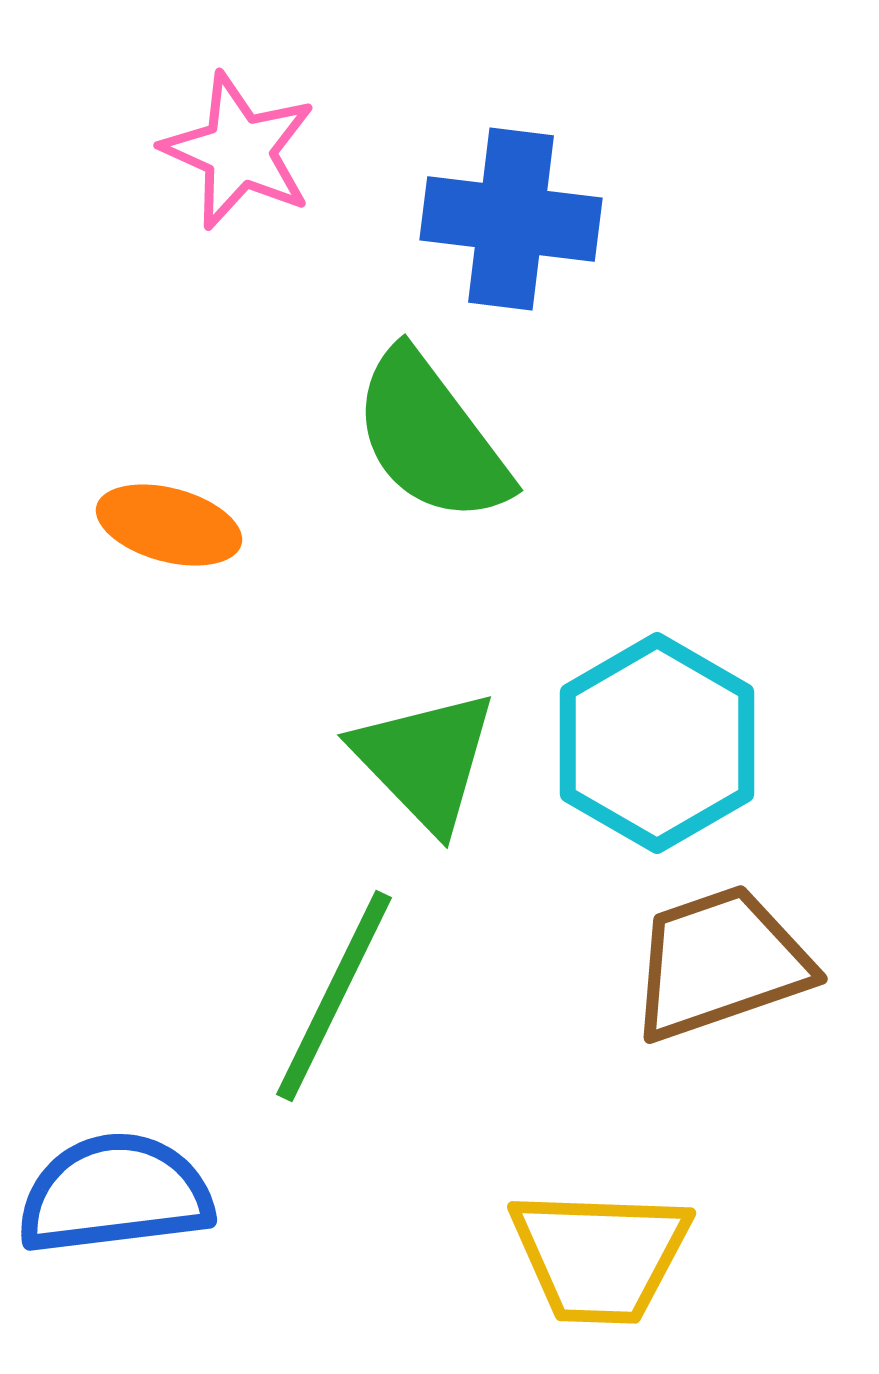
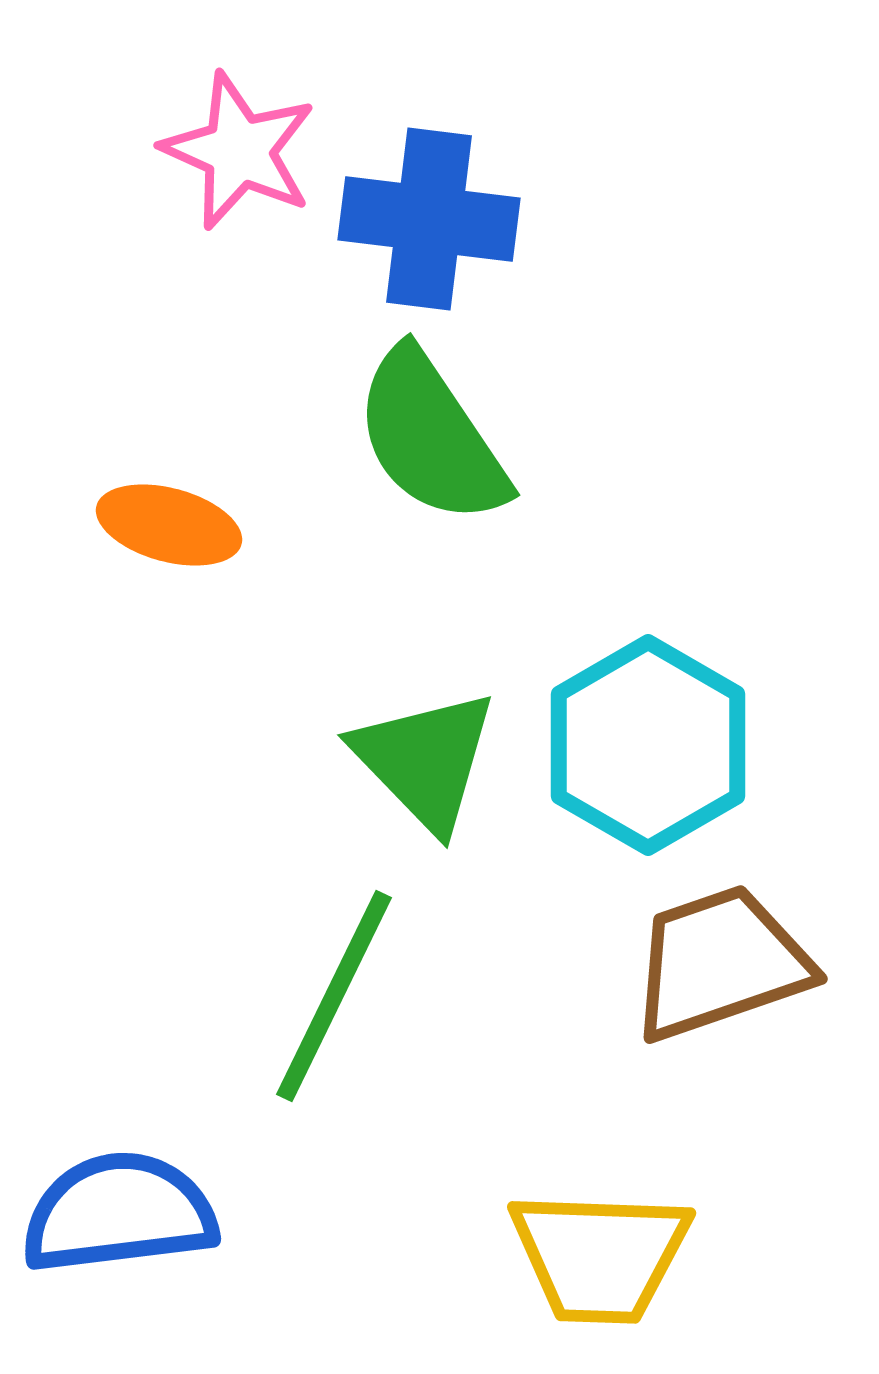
blue cross: moved 82 px left
green semicircle: rotated 3 degrees clockwise
cyan hexagon: moved 9 px left, 2 px down
blue semicircle: moved 4 px right, 19 px down
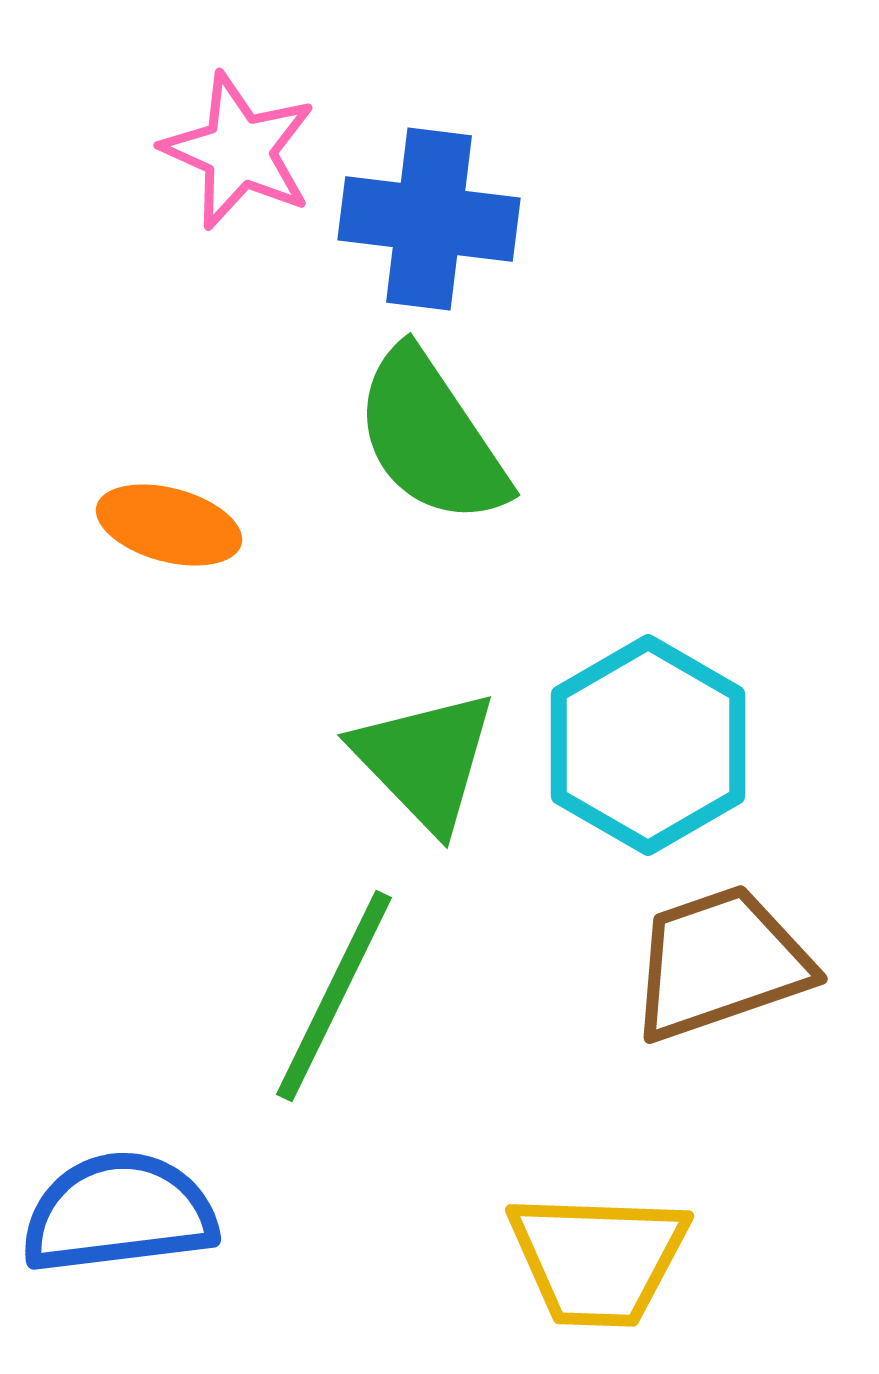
yellow trapezoid: moved 2 px left, 3 px down
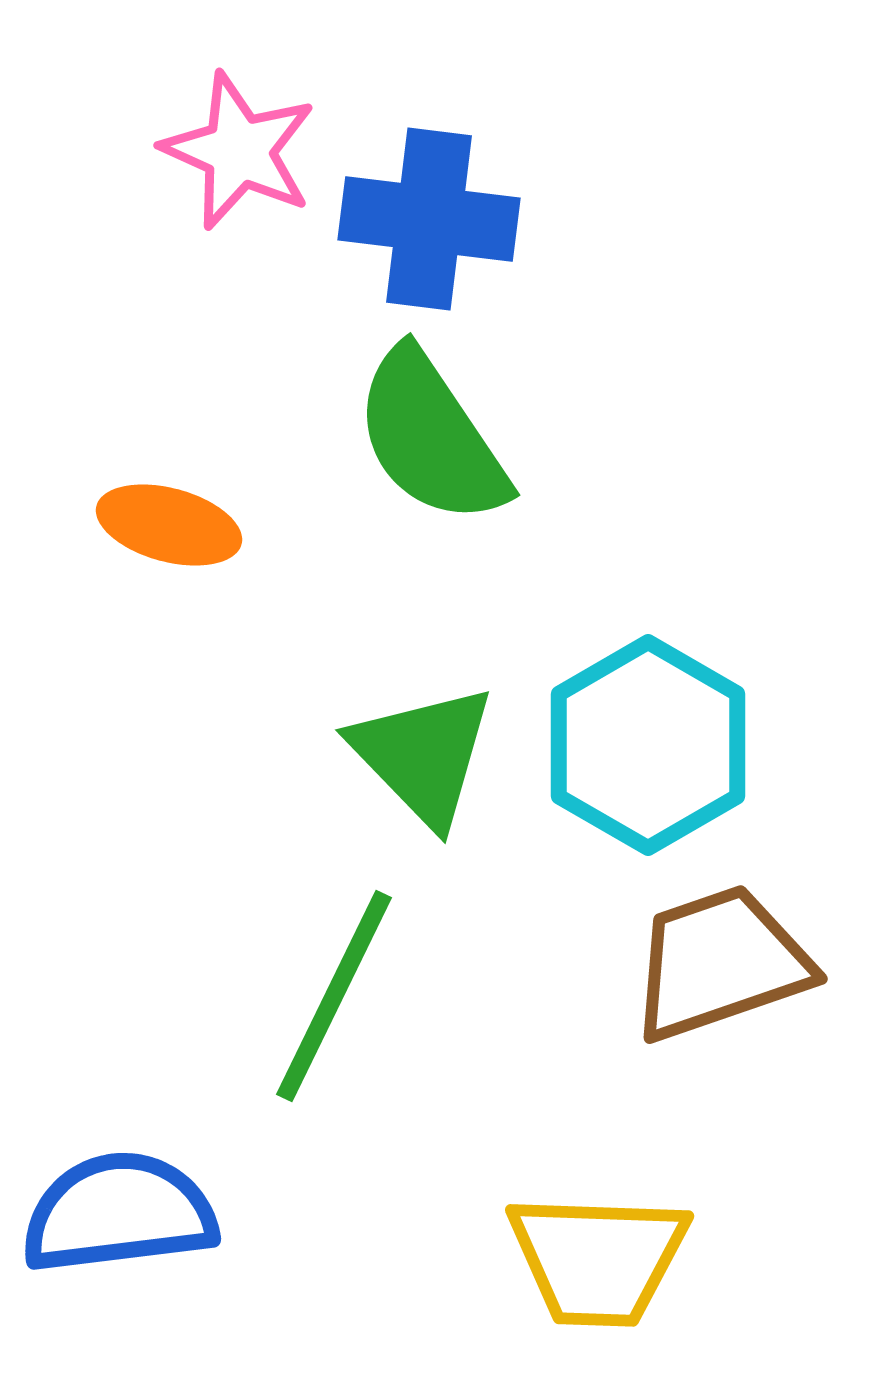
green triangle: moved 2 px left, 5 px up
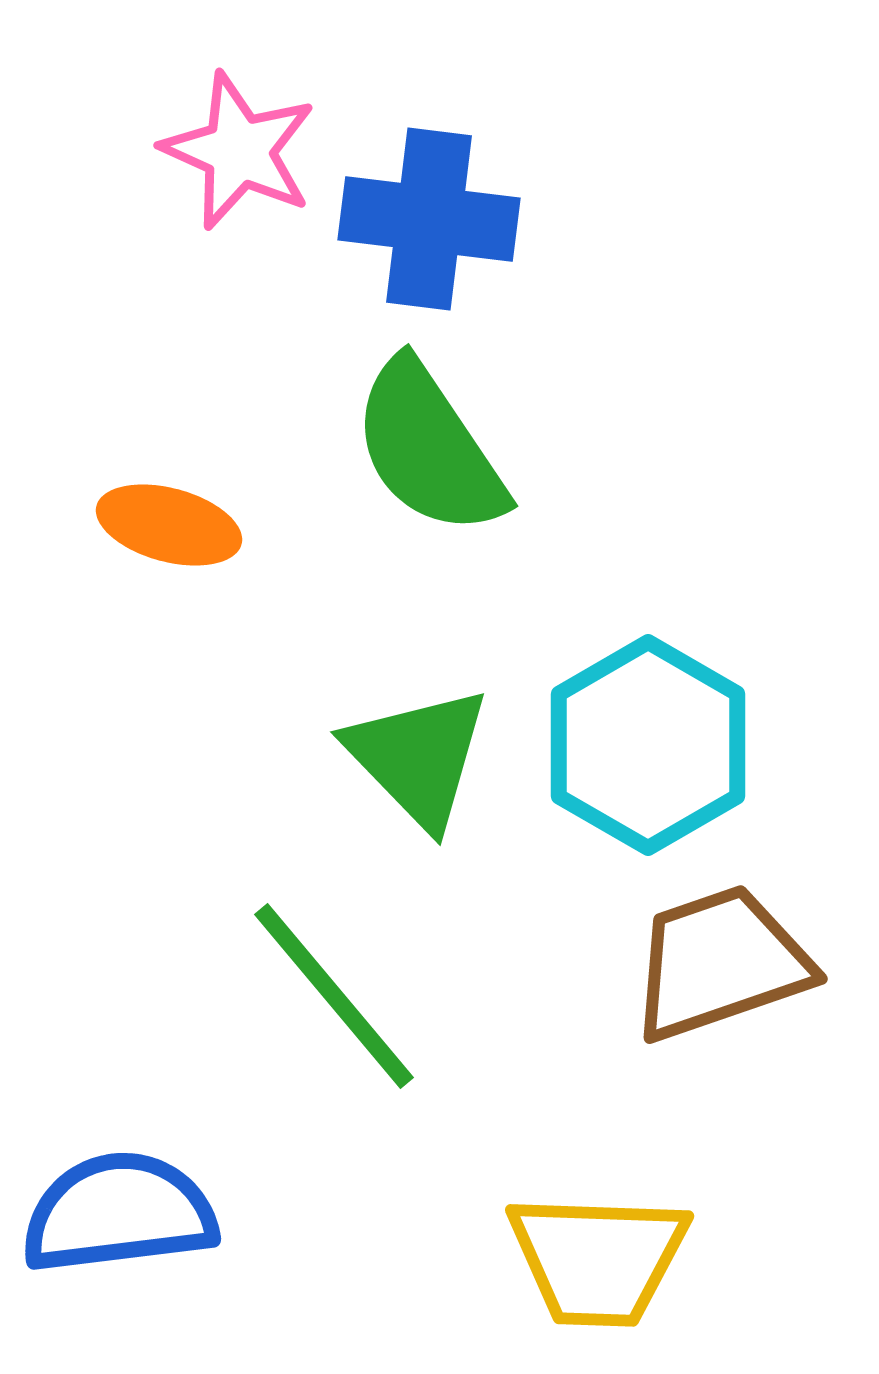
green semicircle: moved 2 px left, 11 px down
green triangle: moved 5 px left, 2 px down
green line: rotated 66 degrees counterclockwise
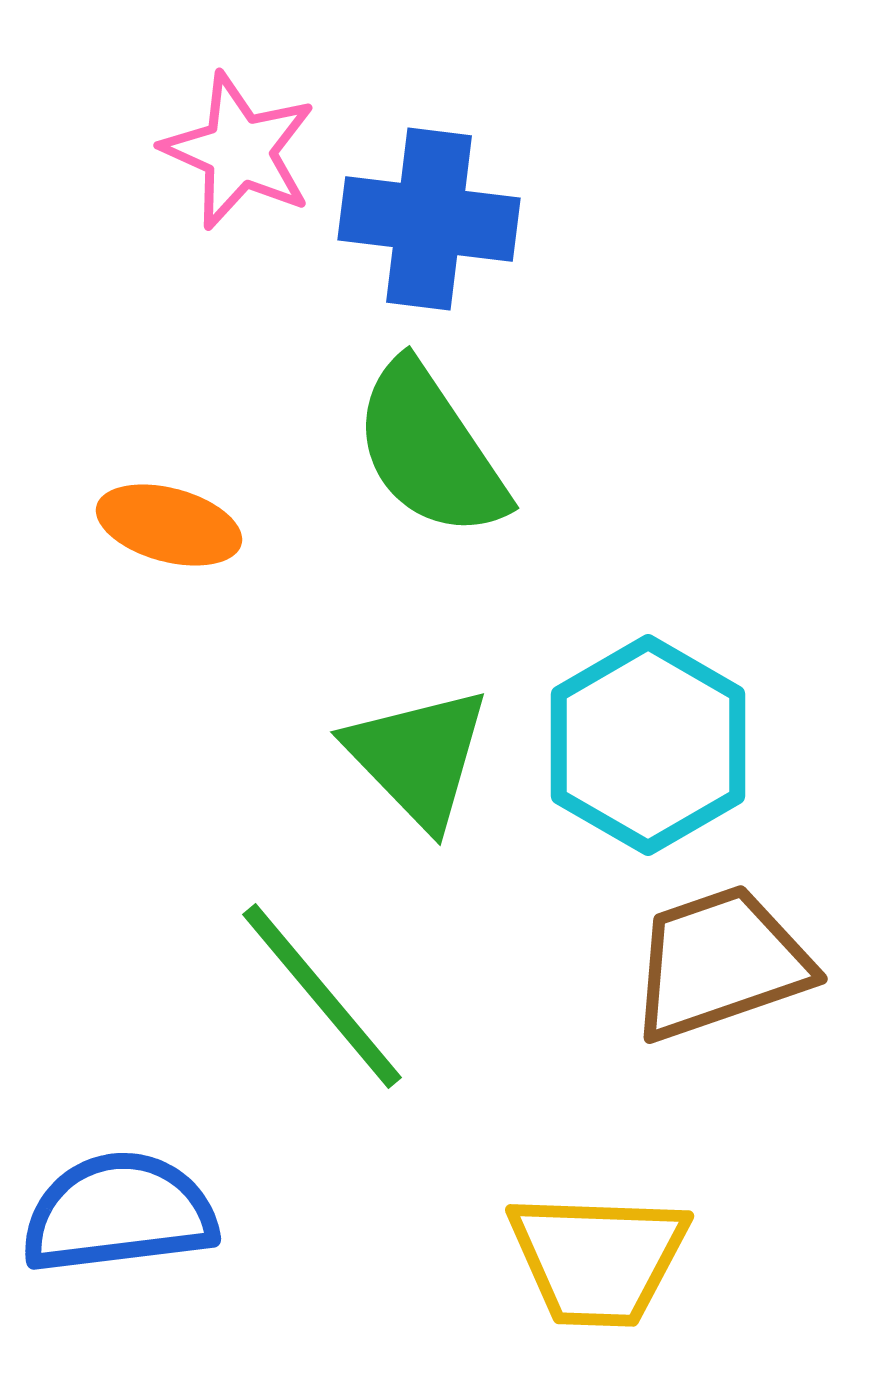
green semicircle: moved 1 px right, 2 px down
green line: moved 12 px left
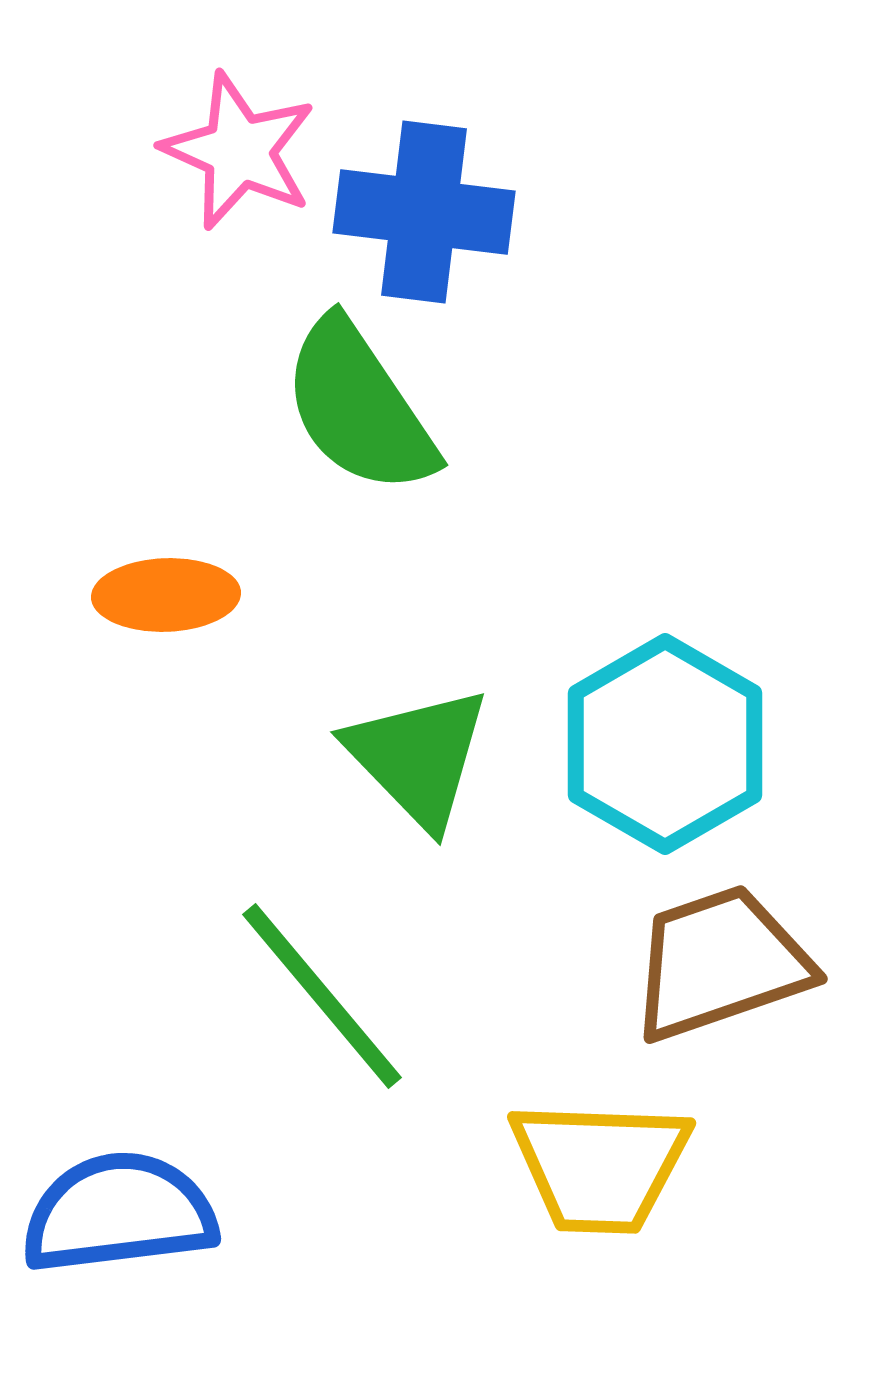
blue cross: moved 5 px left, 7 px up
green semicircle: moved 71 px left, 43 px up
orange ellipse: moved 3 px left, 70 px down; rotated 17 degrees counterclockwise
cyan hexagon: moved 17 px right, 1 px up
yellow trapezoid: moved 2 px right, 93 px up
